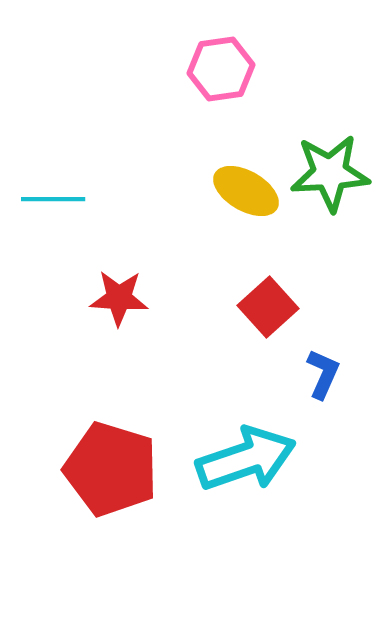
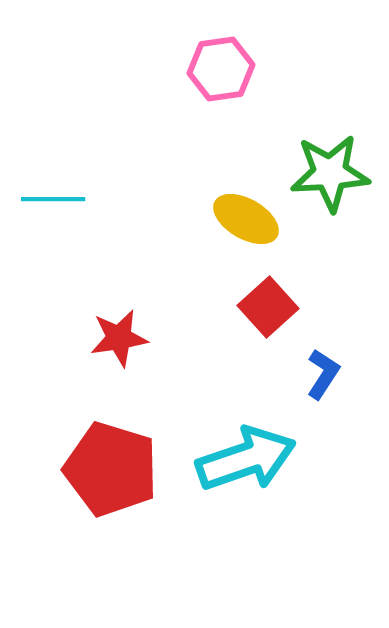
yellow ellipse: moved 28 px down
red star: moved 40 px down; rotated 12 degrees counterclockwise
blue L-shape: rotated 9 degrees clockwise
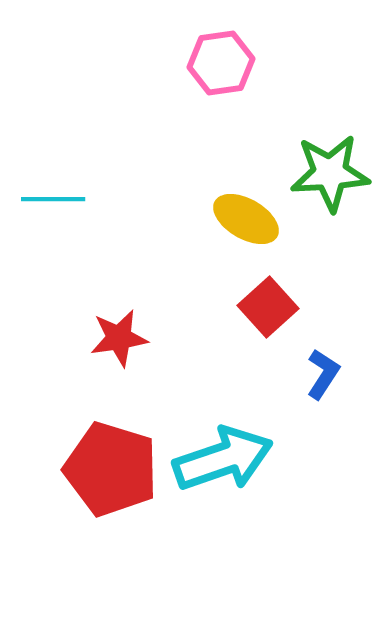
pink hexagon: moved 6 px up
cyan arrow: moved 23 px left
